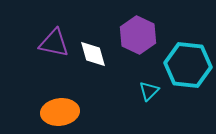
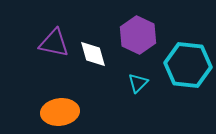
cyan triangle: moved 11 px left, 8 px up
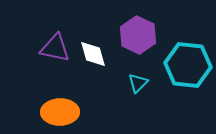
purple triangle: moved 1 px right, 5 px down
orange ellipse: rotated 6 degrees clockwise
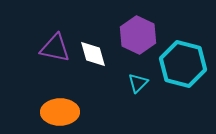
cyan hexagon: moved 5 px left, 1 px up; rotated 9 degrees clockwise
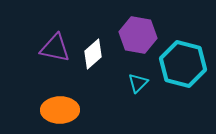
purple hexagon: rotated 15 degrees counterclockwise
white diamond: rotated 64 degrees clockwise
orange ellipse: moved 2 px up
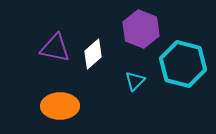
purple hexagon: moved 3 px right, 6 px up; rotated 12 degrees clockwise
cyan triangle: moved 3 px left, 2 px up
orange ellipse: moved 4 px up
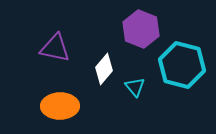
white diamond: moved 11 px right, 15 px down; rotated 8 degrees counterclockwise
cyan hexagon: moved 1 px left, 1 px down
cyan triangle: moved 6 px down; rotated 25 degrees counterclockwise
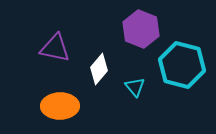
white diamond: moved 5 px left
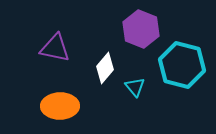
white diamond: moved 6 px right, 1 px up
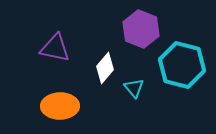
cyan triangle: moved 1 px left, 1 px down
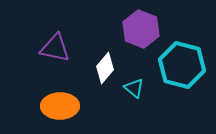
cyan triangle: rotated 10 degrees counterclockwise
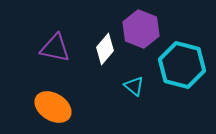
white diamond: moved 19 px up
cyan triangle: moved 2 px up
orange ellipse: moved 7 px left, 1 px down; rotated 33 degrees clockwise
